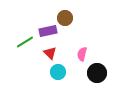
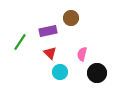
brown circle: moved 6 px right
green line: moved 5 px left; rotated 24 degrees counterclockwise
cyan circle: moved 2 px right
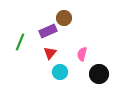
brown circle: moved 7 px left
purple rectangle: rotated 12 degrees counterclockwise
green line: rotated 12 degrees counterclockwise
red triangle: rotated 24 degrees clockwise
black circle: moved 2 px right, 1 px down
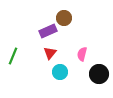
green line: moved 7 px left, 14 px down
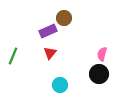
pink semicircle: moved 20 px right
cyan circle: moved 13 px down
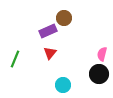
green line: moved 2 px right, 3 px down
cyan circle: moved 3 px right
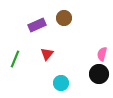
purple rectangle: moved 11 px left, 6 px up
red triangle: moved 3 px left, 1 px down
cyan circle: moved 2 px left, 2 px up
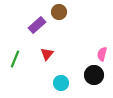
brown circle: moved 5 px left, 6 px up
purple rectangle: rotated 18 degrees counterclockwise
black circle: moved 5 px left, 1 px down
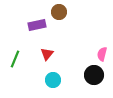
purple rectangle: rotated 30 degrees clockwise
cyan circle: moved 8 px left, 3 px up
